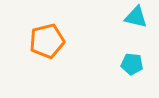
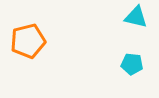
orange pentagon: moved 19 px left
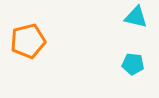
cyan pentagon: moved 1 px right
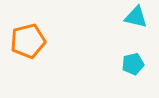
cyan pentagon: rotated 20 degrees counterclockwise
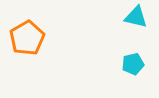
orange pentagon: moved 1 px left, 3 px up; rotated 16 degrees counterclockwise
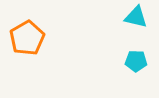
cyan pentagon: moved 3 px right, 3 px up; rotated 15 degrees clockwise
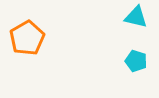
cyan pentagon: rotated 15 degrees clockwise
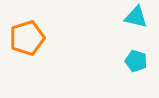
orange pentagon: rotated 12 degrees clockwise
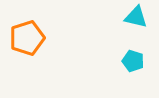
cyan pentagon: moved 3 px left
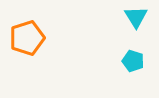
cyan triangle: rotated 45 degrees clockwise
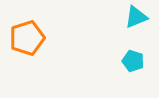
cyan triangle: rotated 40 degrees clockwise
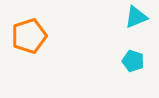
orange pentagon: moved 2 px right, 2 px up
